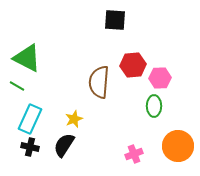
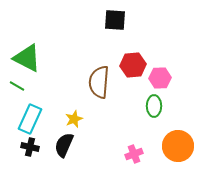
black semicircle: rotated 10 degrees counterclockwise
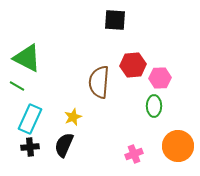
yellow star: moved 1 px left, 2 px up
black cross: rotated 18 degrees counterclockwise
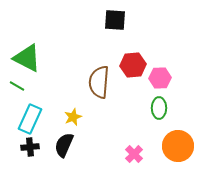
green ellipse: moved 5 px right, 2 px down
pink cross: rotated 24 degrees counterclockwise
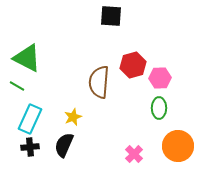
black square: moved 4 px left, 4 px up
red hexagon: rotated 10 degrees counterclockwise
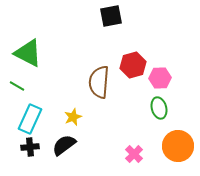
black square: rotated 15 degrees counterclockwise
green triangle: moved 1 px right, 5 px up
green ellipse: rotated 15 degrees counterclockwise
black semicircle: rotated 30 degrees clockwise
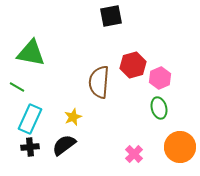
green triangle: moved 3 px right; rotated 16 degrees counterclockwise
pink hexagon: rotated 20 degrees counterclockwise
green line: moved 1 px down
orange circle: moved 2 px right, 1 px down
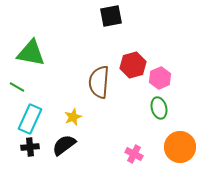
pink cross: rotated 18 degrees counterclockwise
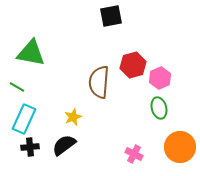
cyan rectangle: moved 6 px left
